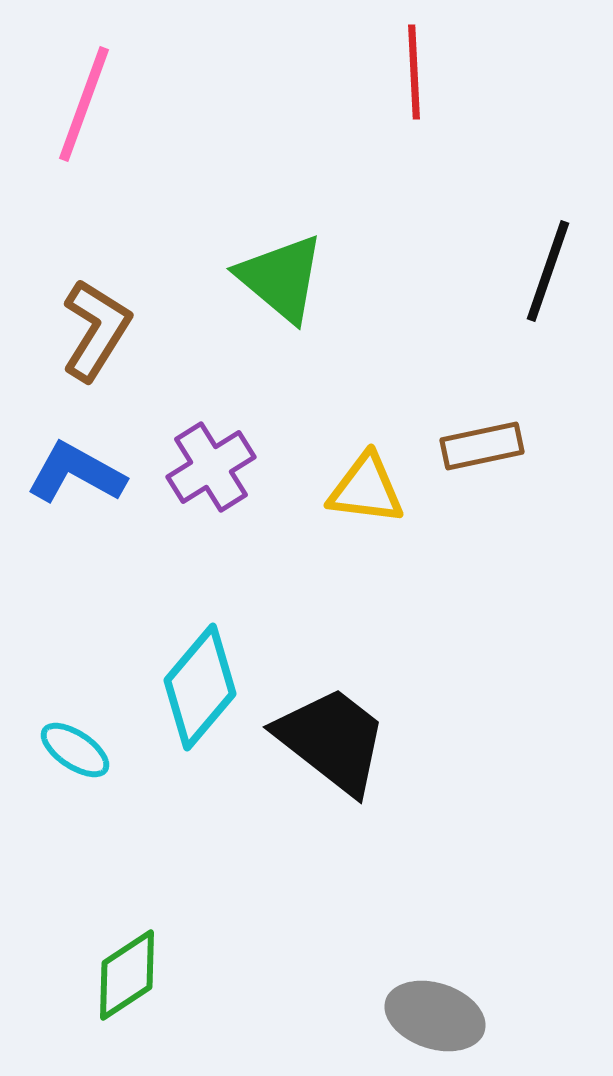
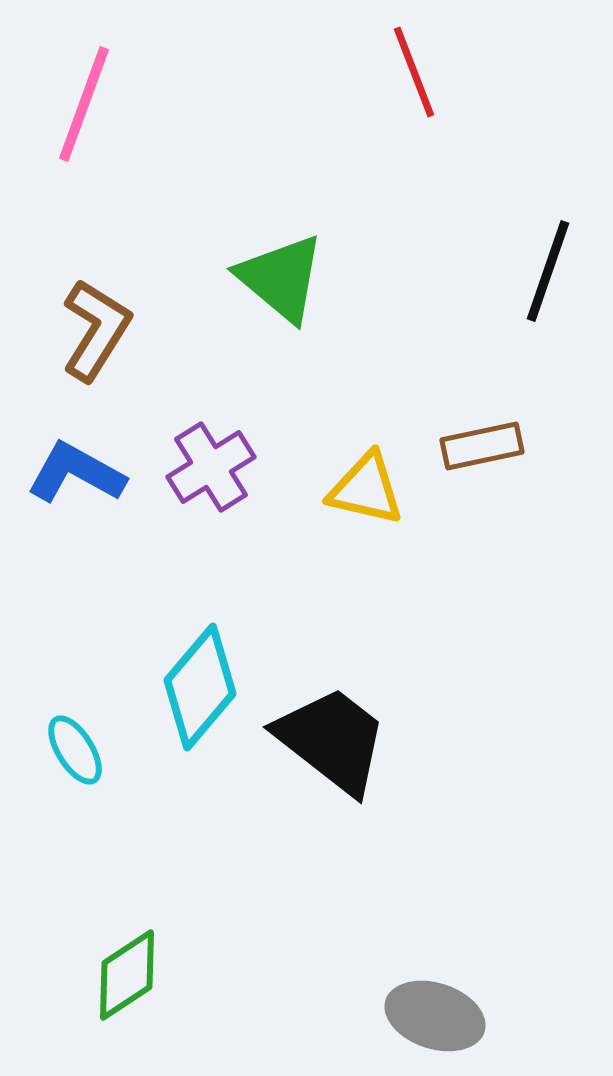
red line: rotated 18 degrees counterclockwise
yellow triangle: rotated 6 degrees clockwise
cyan ellipse: rotated 24 degrees clockwise
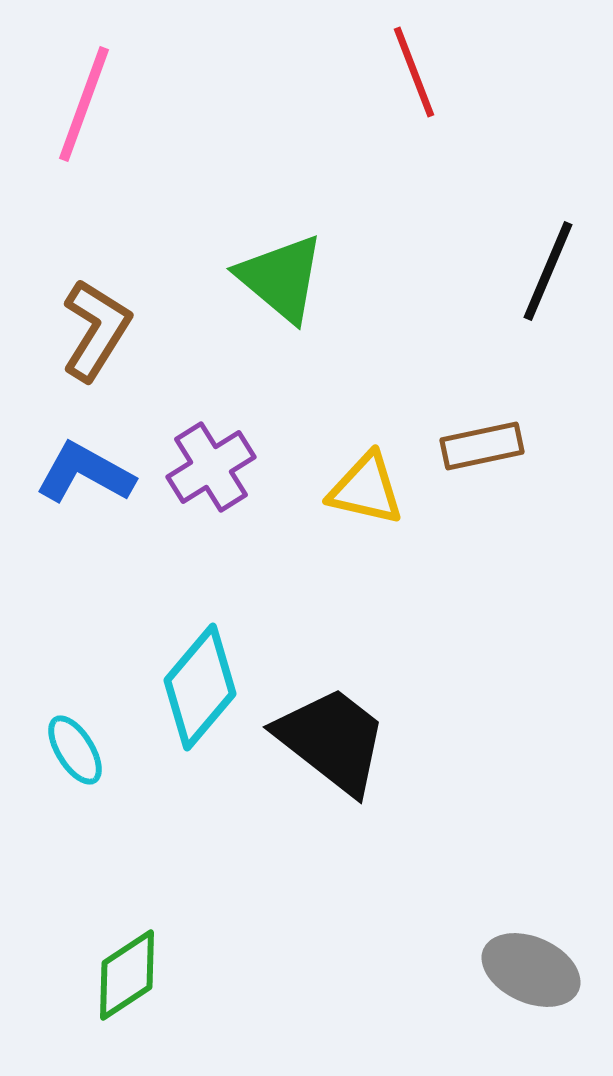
black line: rotated 4 degrees clockwise
blue L-shape: moved 9 px right
gray ellipse: moved 96 px right, 46 px up; rotated 6 degrees clockwise
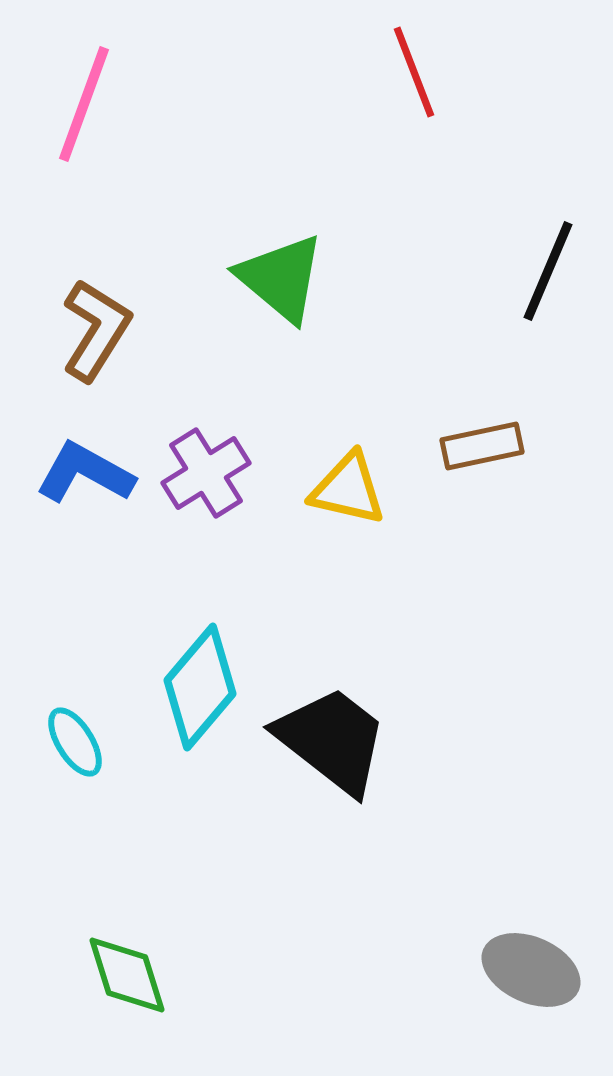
purple cross: moved 5 px left, 6 px down
yellow triangle: moved 18 px left
cyan ellipse: moved 8 px up
green diamond: rotated 74 degrees counterclockwise
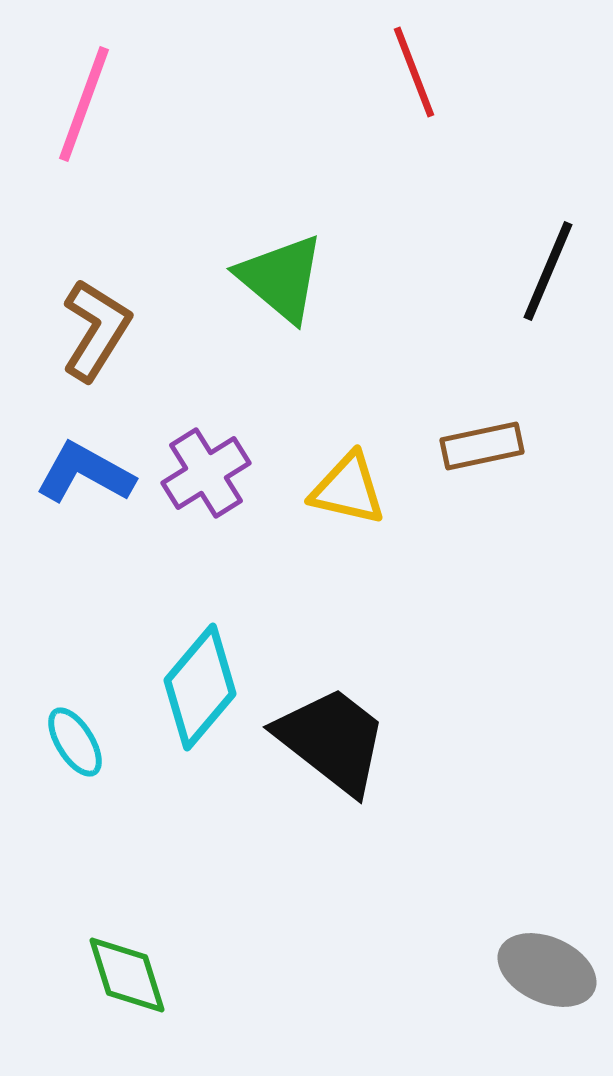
gray ellipse: moved 16 px right
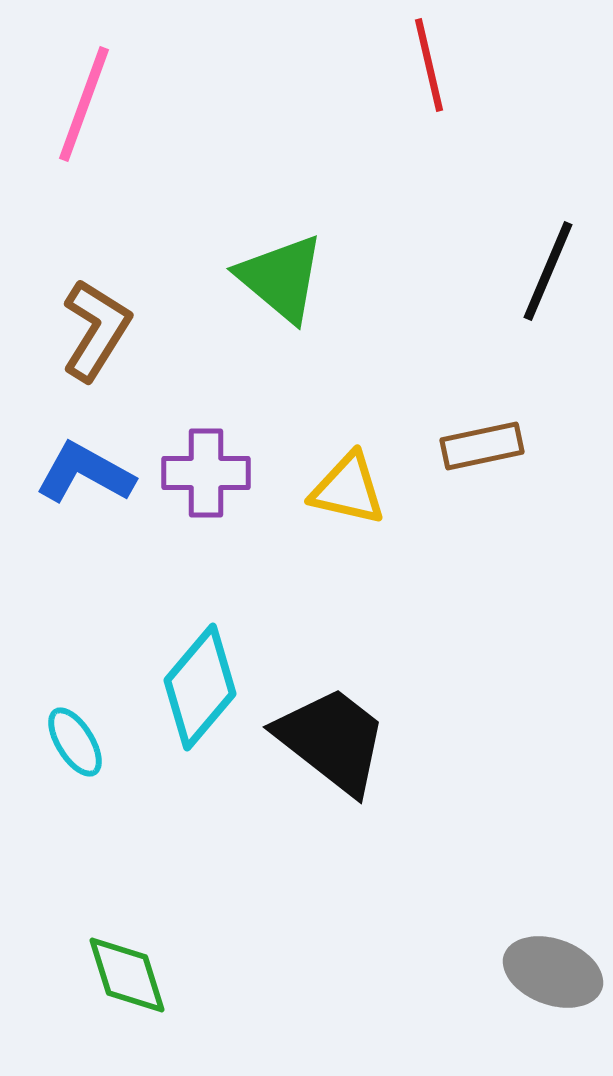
red line: moved 15 px right, 7 px up; rotated 8 degrees clockwise
purple cross: rotated 32 degrees clockwise
gray ellipse: moved 6 px right, 2 px down; rotated 4 degrees counterclockwise
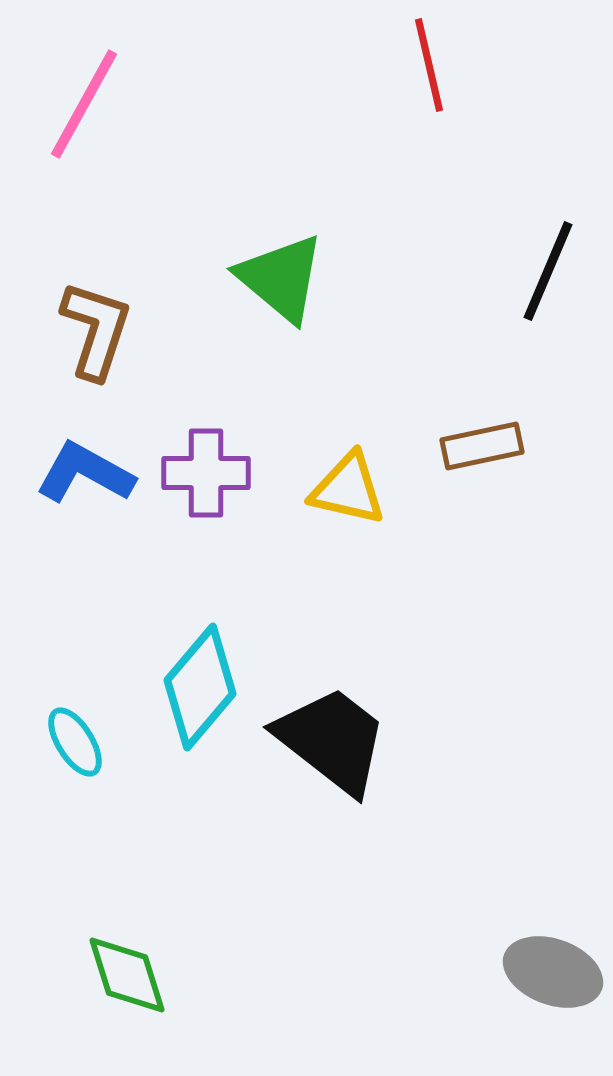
pink line: rotated 9 degrees clockwise
brown L-shape: rotated 14 degrees counterclockwise
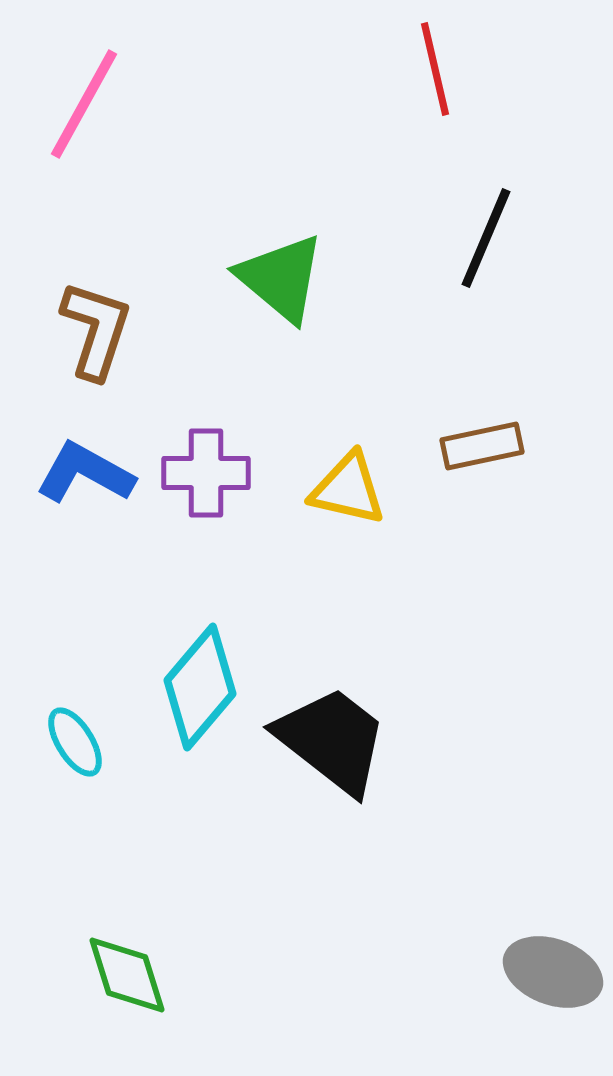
red line: moved 6 px right, 4 px down
black line: moved 62 px left, 33 px up
